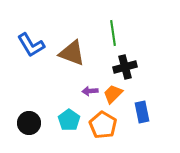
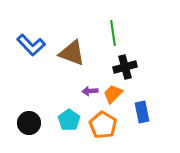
blue L-shape: rotated 12 degrees counterclockwise
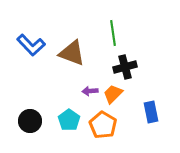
blue rectangle: moved 9 px right
black circle: moved 1 px right, 2 px up
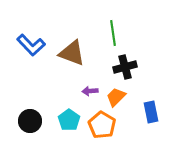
orange trapezoid: moved 3 px right, 3 px down
orange pentagon: moved 1 px left
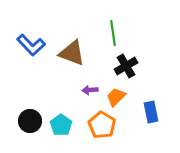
black cross: moved 1 px right, 1 px up; rotated 15 degrees counterclockwise
purple arrow: moved 1 px up
cyan pentagon: moved 8 px left, 5 px down
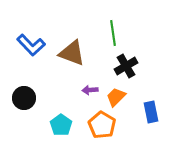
black circle: moved 6 px left, 23 px up
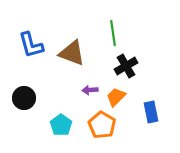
blue L-shape: rotated 28 degrees clockwise
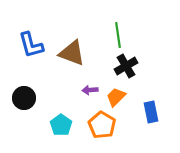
green line: moved 5 px right, 2 px down
